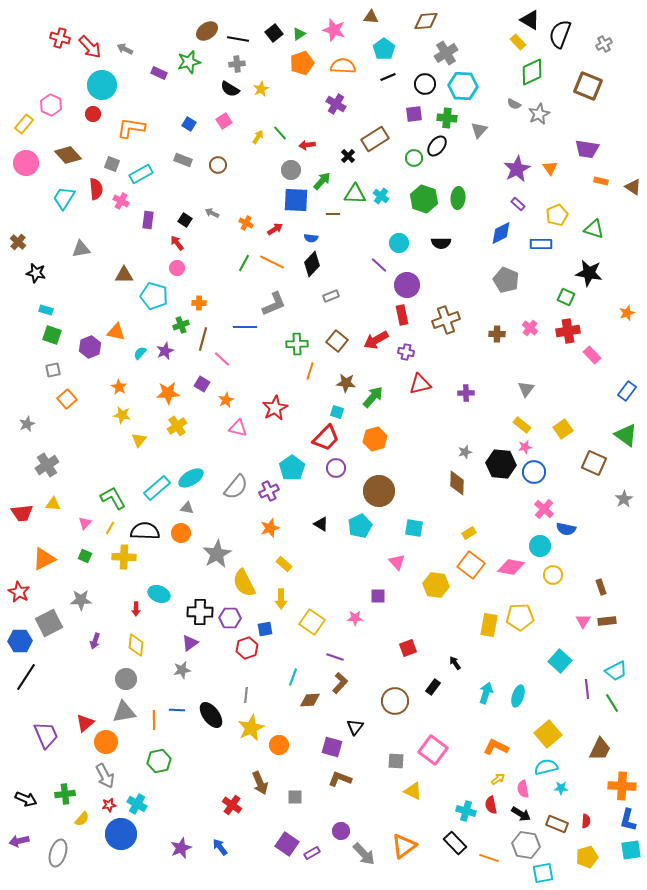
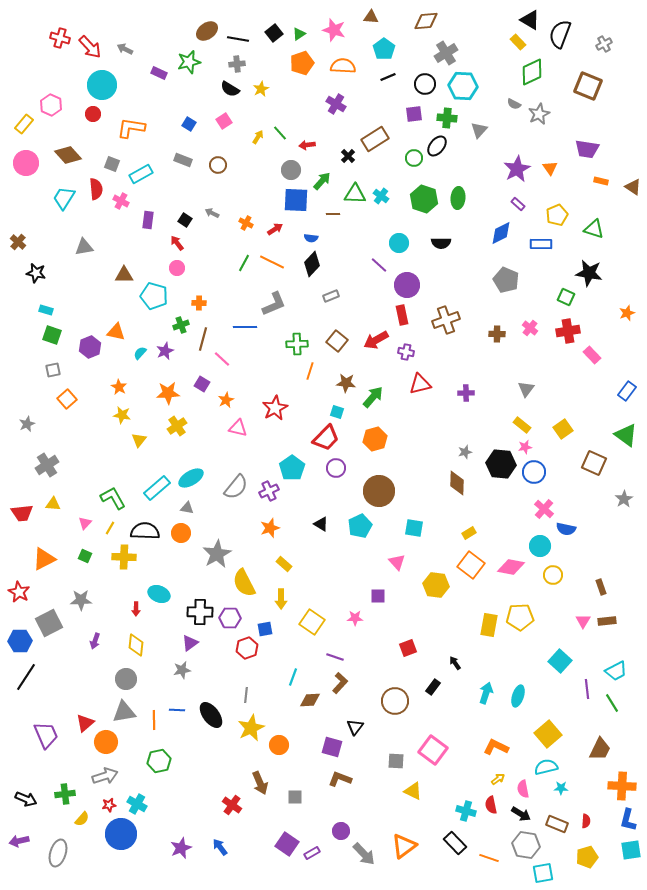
gray triangle at (81, 249): moved 3 px right, 2 px up
gray arrow at (105, 776): rotated 80 degrees counterclockwise
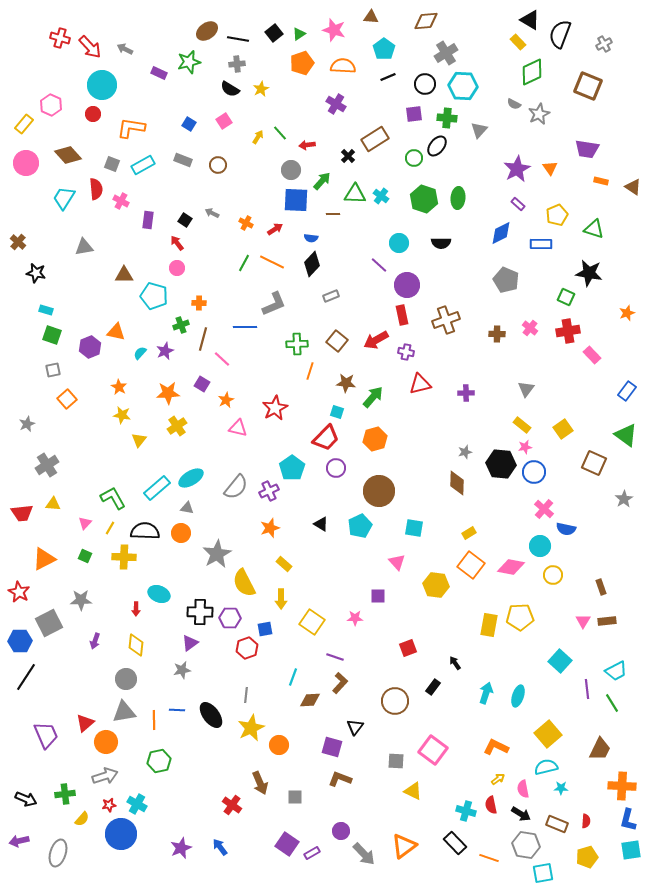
cyan rectangle at (141, 174): moved 2 px right, 9 px up
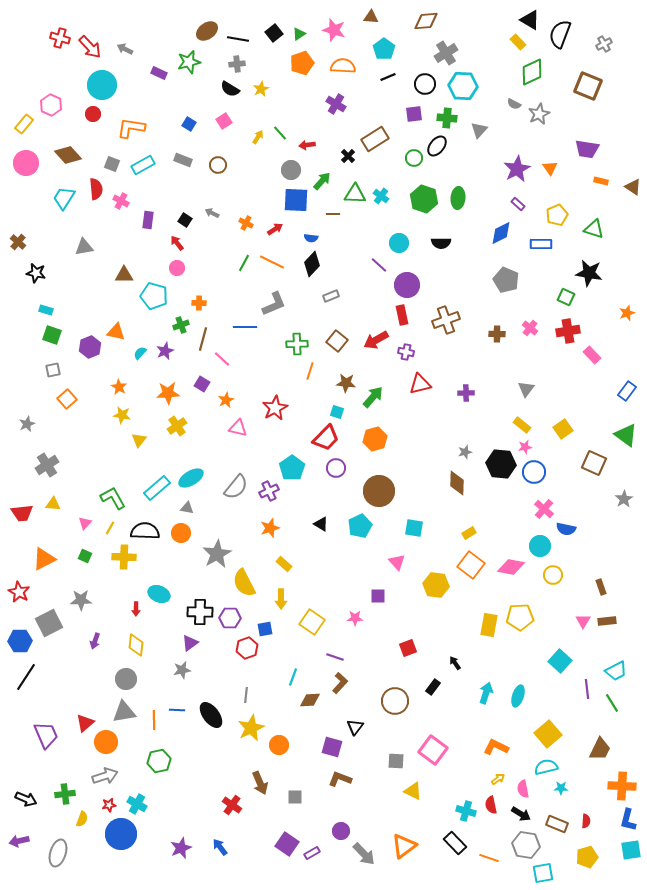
yellow semicircle at (82, 819): rotated 21 degrees counterclockwise
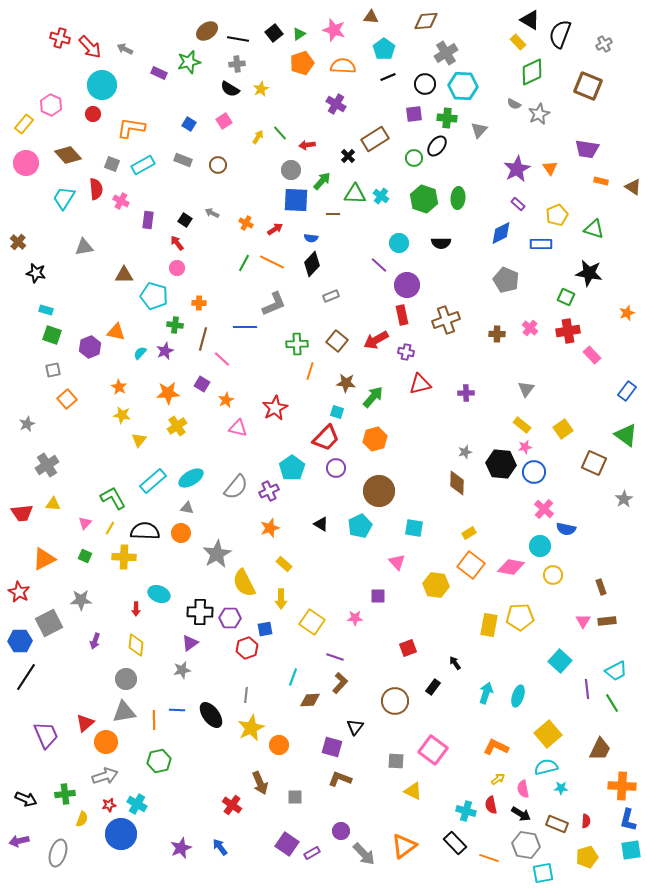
green cross at (181, 325): moved 6 px left; rotated 28 degrees clockwise
cyan rectangle at (157, 488): moved 4 px left, 7 px up
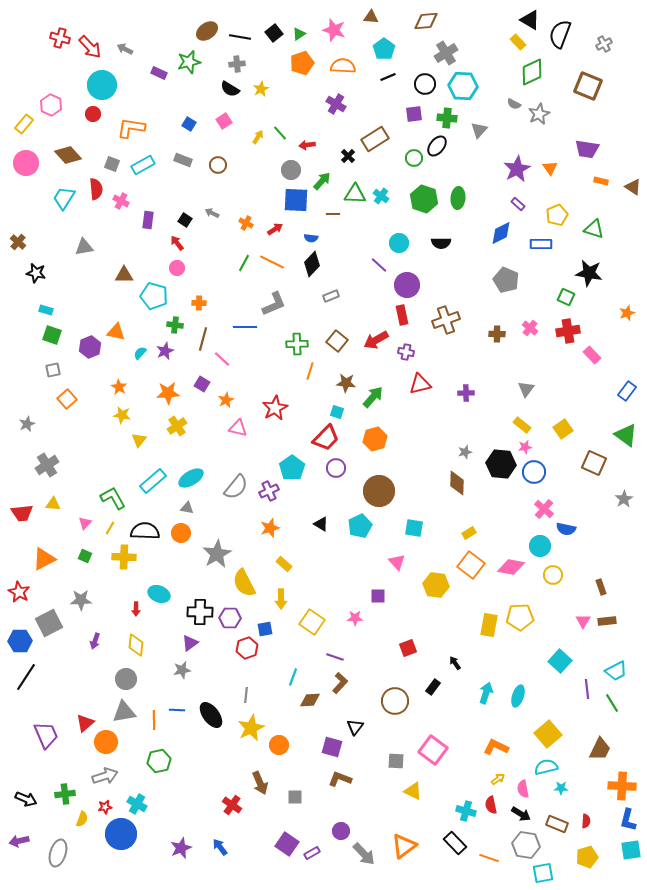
black line at (238, 39): moved 2 px right, 2 px up
red star at (109, 805): moved 4 px left, 2 px down
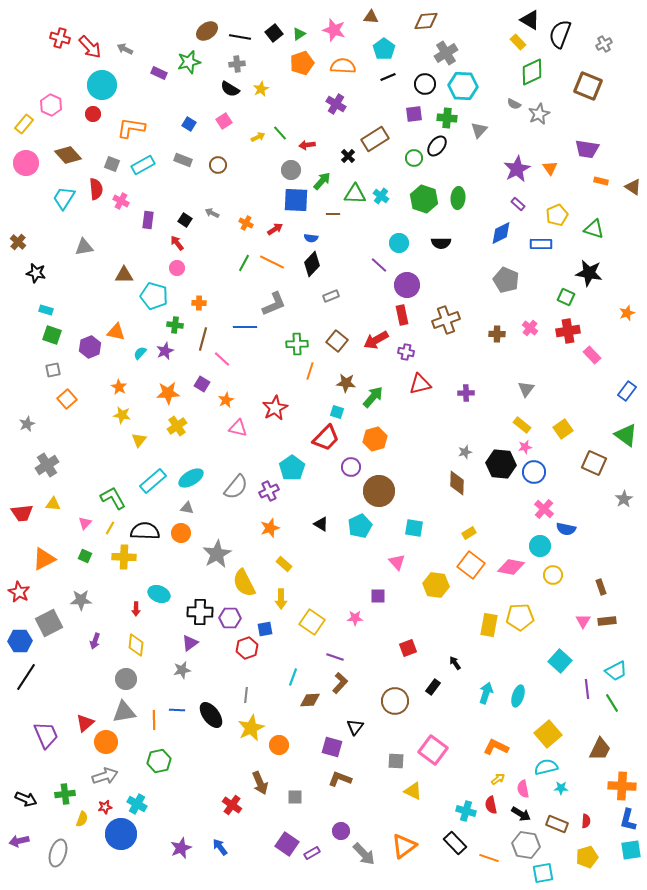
yellow arrow at (258, 137): rotated 32 degrees clockwise
purple circle at (336, 468): moved 15 px right, 1 px up
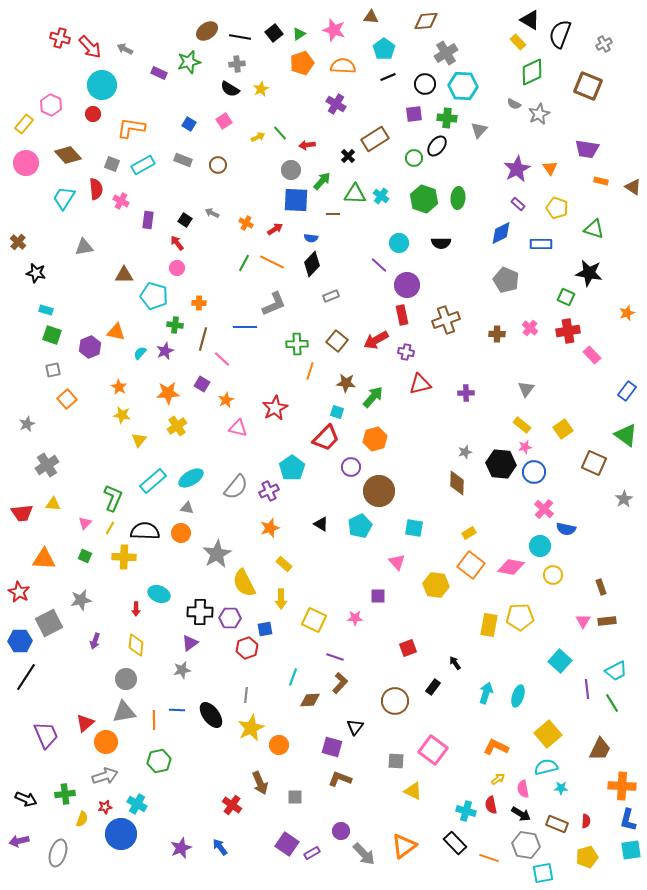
yellow pentagon at (557, 215): moved 7 px up; rotated 30 degrees counterclockwise
green L-shape at (113, 498): rotated 52 degrees clockwise
orange triangle at (44, 559): rotated 30 degrees clockwise
gray star at (81, 600): rotated 10 degrees counterclockwise
yellow square at (312, 622): moved 2 px right, 2 px up; rotated 10 degrees counterclockwise
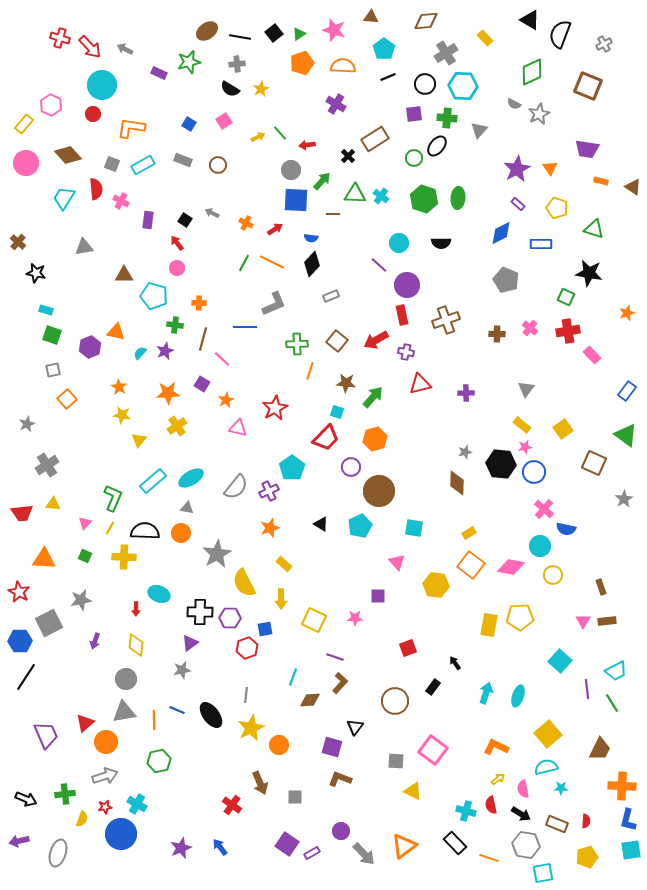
yellow rectangle at (518, 42): moved 33 px left, 4 px up
blue line at (177, 710): rotated 21 degrees clockwise
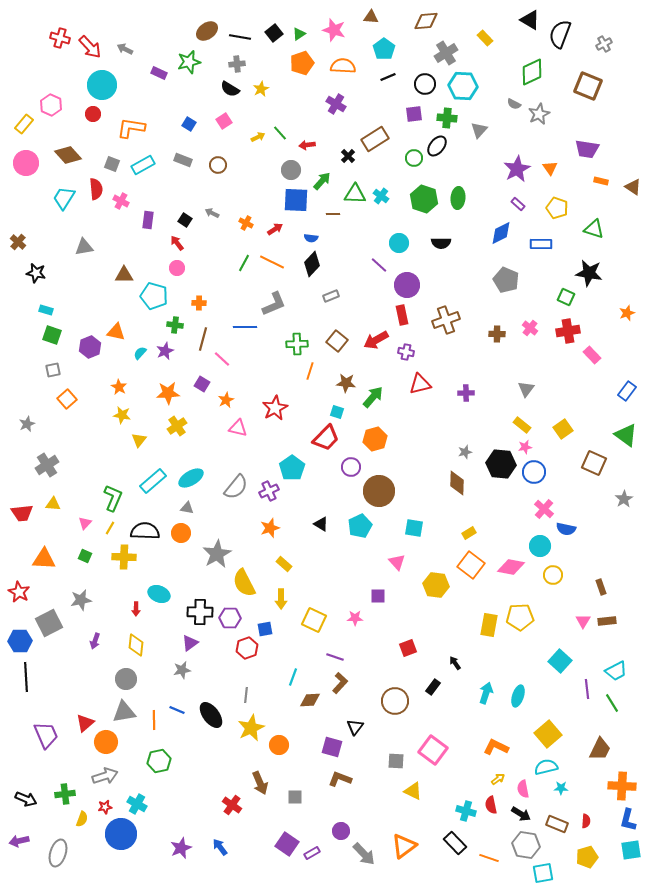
black line at (26, 677): rotated 36 degrees counterclockwise
